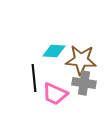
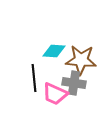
gray cross: moved 10 px left
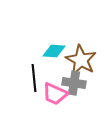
brown star: rotated 24 degrees clockwise
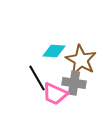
black line: moved 3 px right; rotated 24 degrees counterclockwise
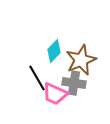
cyan diamond: rotated 50 degrees counterclockwise
brown star: rotated 20 degrees clockwise
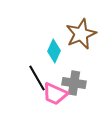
cyan diamond: rotated 20 degrees counterclockwise
brown star: moved 26 px up
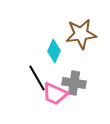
brown star: rotated 16 degrees clockwise
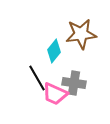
cyan diamond: rotated 15 degrees clockwise
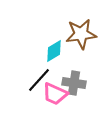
cyan diamond: rotated 20 degrees clockwise
black line: moved 2 px right, 2 px down; rotated 72 degrees clockwise
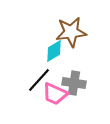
brown star: moved 10 px left, 2 px up
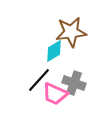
gray cross: rotated 10 degrees clockwise
